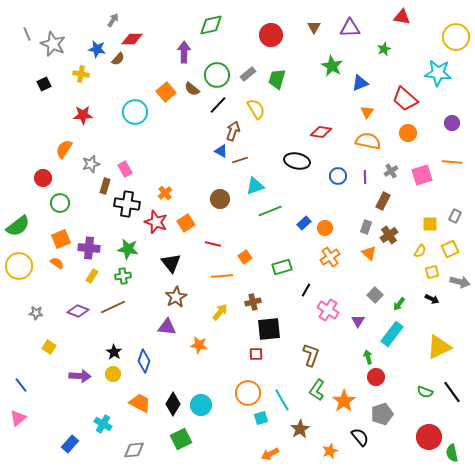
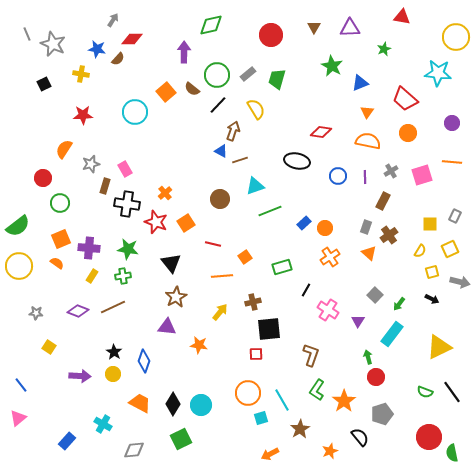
blue rectangle at (70, 444): moved 3 px left, 3 px up
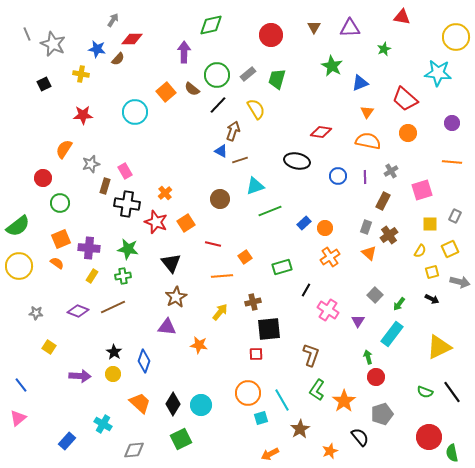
pink rectangle at (125, 169): moved 2 px down
pink square at (422, 175): moved 15 px down
orange trapezoid at (140, 403): rotated 15 degrees clockwise
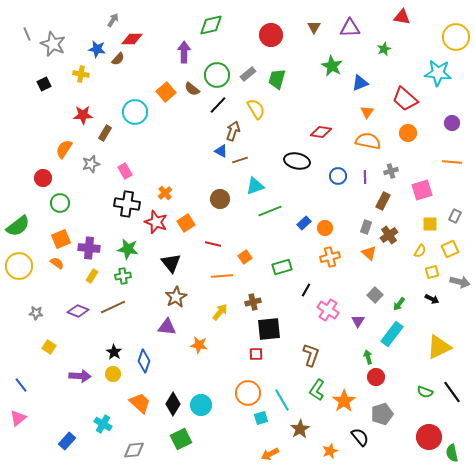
gray cross at (391, 171): rotated 16 degrees clockwise
brown rectangle at (105, 186): moved 53 px up; rotated 14 degrees clockwise
orange cross at (330, 257): rotated 18 degrees clockwise
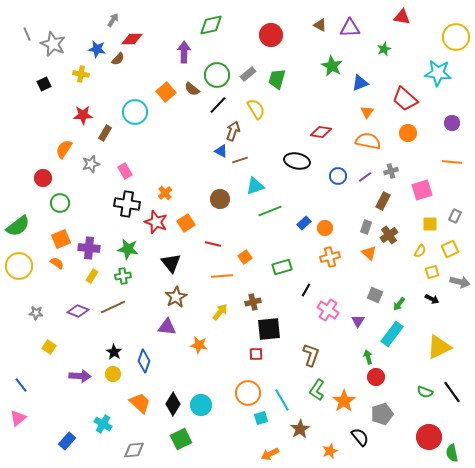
brown triangle at (314, 27): moved 6 px right, 2 px up; rotated 32 degrees counterclockwise
purple line at (365, 177): rotated 56 degrees clockwise
gray square at (375, 295): rotated 21 degrees counterclockwise
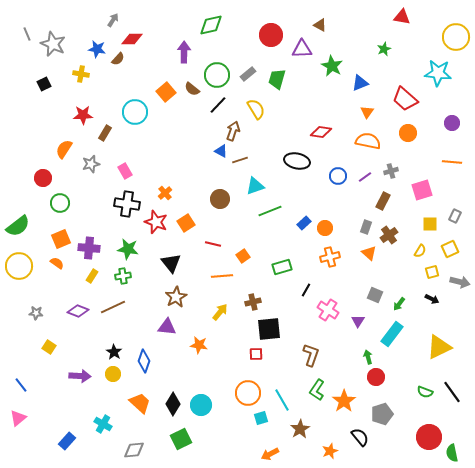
purple triangle at (350, 28): moved 48 px left, 21 px down
orange square at (245, 257): moved 2 px left, 1 px up
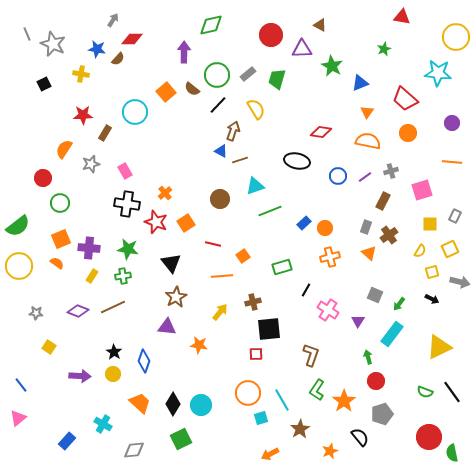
red circle at (376, 377): moved 4 px down
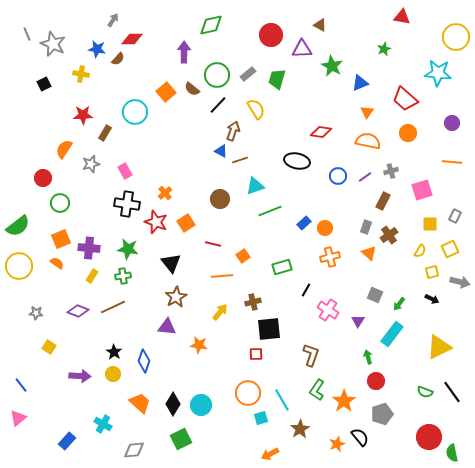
orange star at (330, 451): moved 7 px right, 7 px up
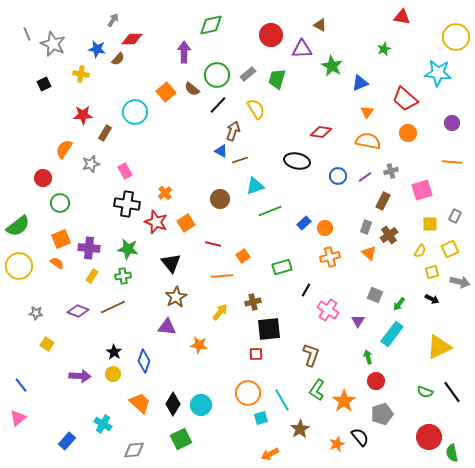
yellow square at (49, 347): moved 2 px left, 3 px up
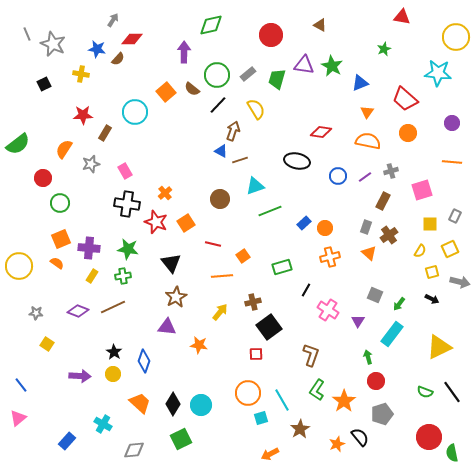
purple triangle at (302, 49): moved 2 px right, 16 px down; rotated 10 degrees clockwise
green semicircle at (18, 226): moved 82 px up
black square at (269, 329): moved 2 px up; rotated 30 degrees counterclockwise
